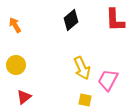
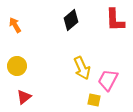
yellow circle: moved 1 px right, 1 px down
yellow square: moved 9 px right
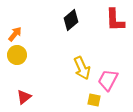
orange arrow: moved 9 px down; rotated 70 degrees clockwise
yellow circle: moved 11 px up
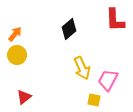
black diamond: moved 2 px left, 9 px down
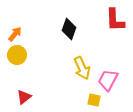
black diamond: rotated 30 degrees counterclockwise
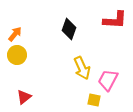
red L-shape: rotated 85 degrees counterclockwise
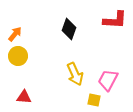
yellow circle: moved 1 px right, 1 px down
yellow arrow: moved 7 px left, 6 px down
red triangle: rotated 42 degrees clockwise
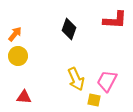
yellow arrow: moved 1 px right, 5 px down
pink trapezoid: moved 1 px left, 1 px down
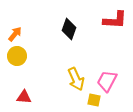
yellow circle: moved 1 px left
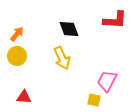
black diamond: rotated 40 degrees counterclockwise
orange arrow: moved 2 px right
yellow arrow: moved 14 px left, 21 px up
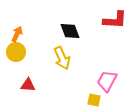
black diamond: moved 1 px right, 2 px down
orange arrow: rotated 14 degrees counterclockwise
yellow circle: moved 1 px left, 4 px up
red triangle: moved 4 px right, 12 px up
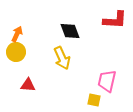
pink trapezoid: rotated 15 degrees counterclockwise
